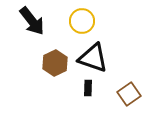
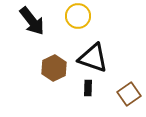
yellow circle: moved 4 px left, 5 px up
brown hexagon: moved 1 px left, 5 px down
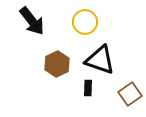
yellow circle: moved 7 px right, 6 px down
black triangle: moved 7 px right, 2 px down
brown hexagon: moved 3 px right, 4 px up
brown square: moved 1 px right
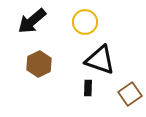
black arrow: rotated 88 degrees clockwise
brown hexagon: moved 18 px left
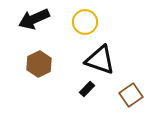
black arrow: moved 2 px right, 2 px up; rotated 16 degrees clockwise
black rectangle: moved 1 px left, 1 px down; rotated 42 degrees clockwise
brown square: moved 1 px right, 1 px down
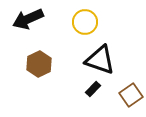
black arrow: moved 6 px left
black rectangle: moved 6 px right
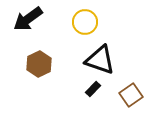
black arrow: rotated 12 degrees counterclockwise
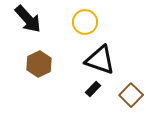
black arrow: rotated 96 degrees counterclockwise
brown square: rotated 10 degrees counterclockwise
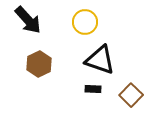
black arrow: moved 1 px down
black rectangle: rotated 49 degrees clockwise
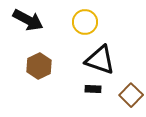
black arrow: rotated 20 degrees counterclockwise
brown hexagon: moved 2 px down
